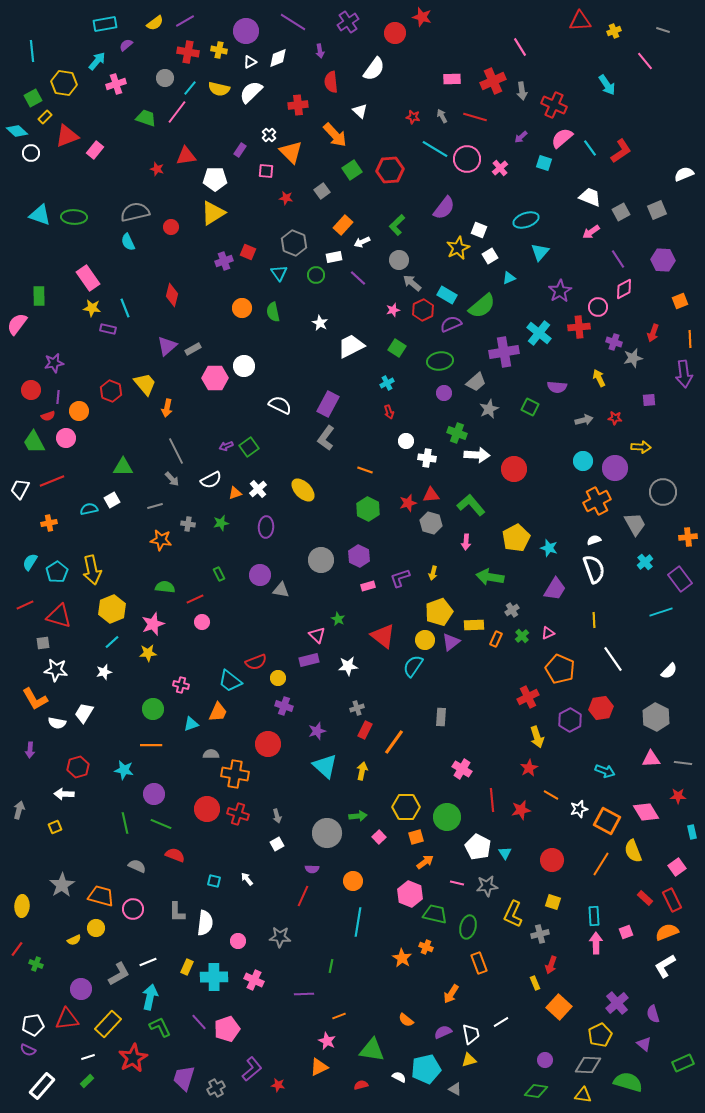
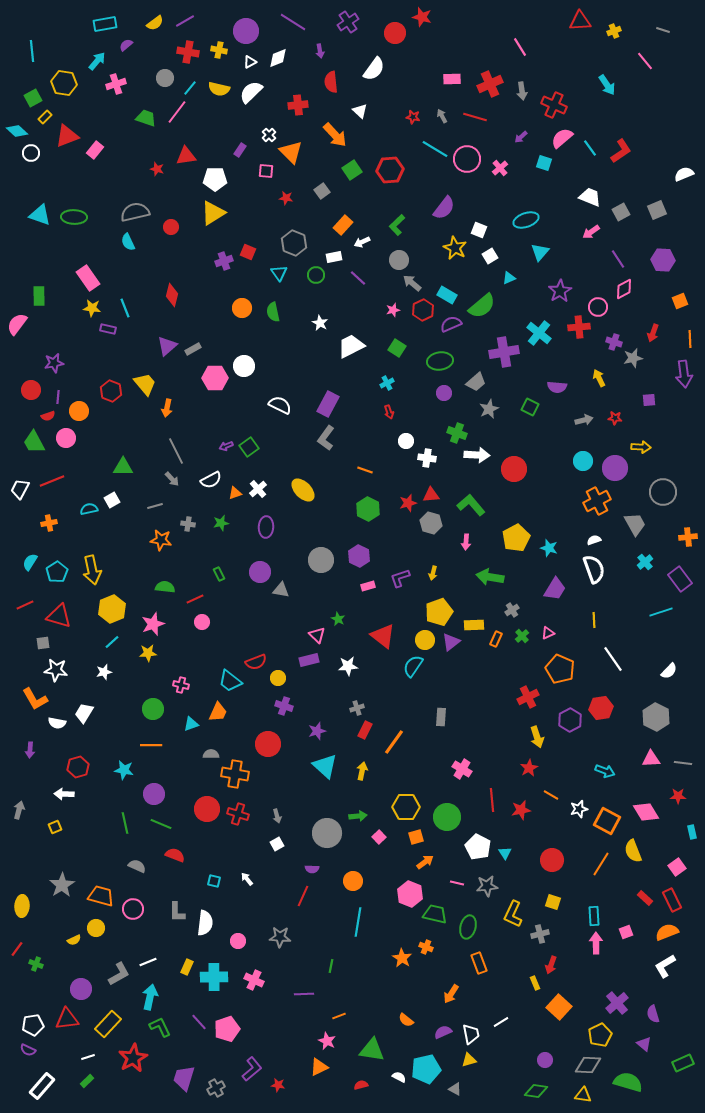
red cross at (493, 81): moved 3 px left, 3 px down
yellow star at (458, 248): moved 3 px left; rotated 20 degrees counterclockwise
purple circle at (260, 575): moved 3 px up
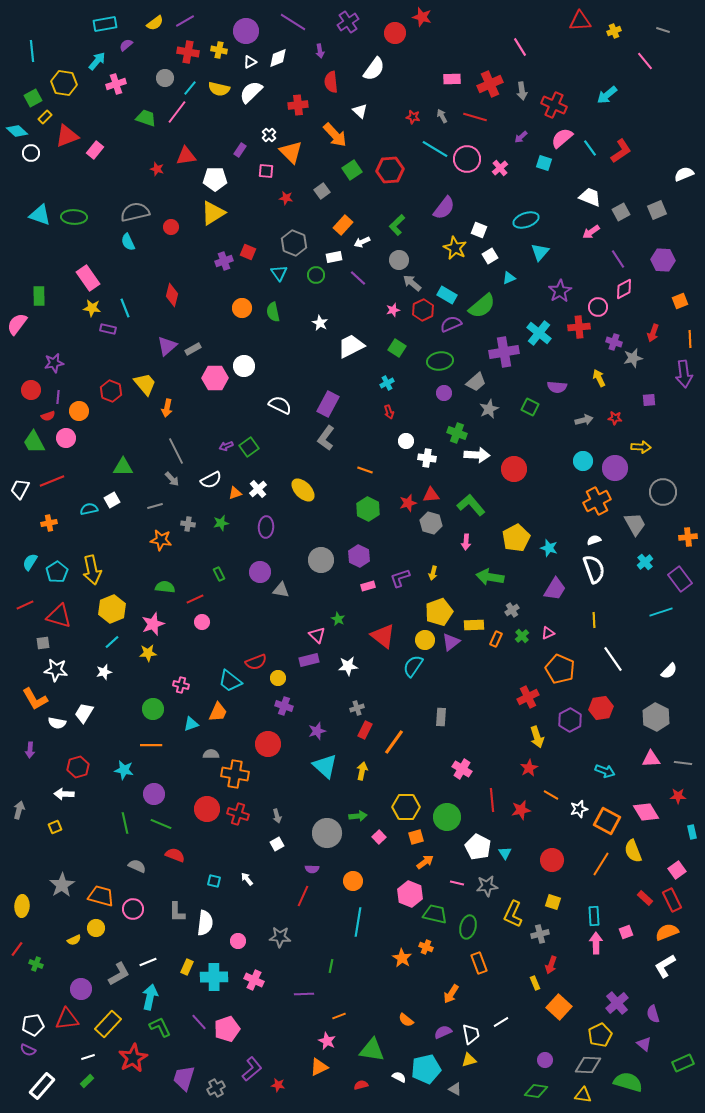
cyan arrow at (607, 85): moved 10 px down; rotated 85 degrees clockwise
pink square at (677, 867): moved 3 px down
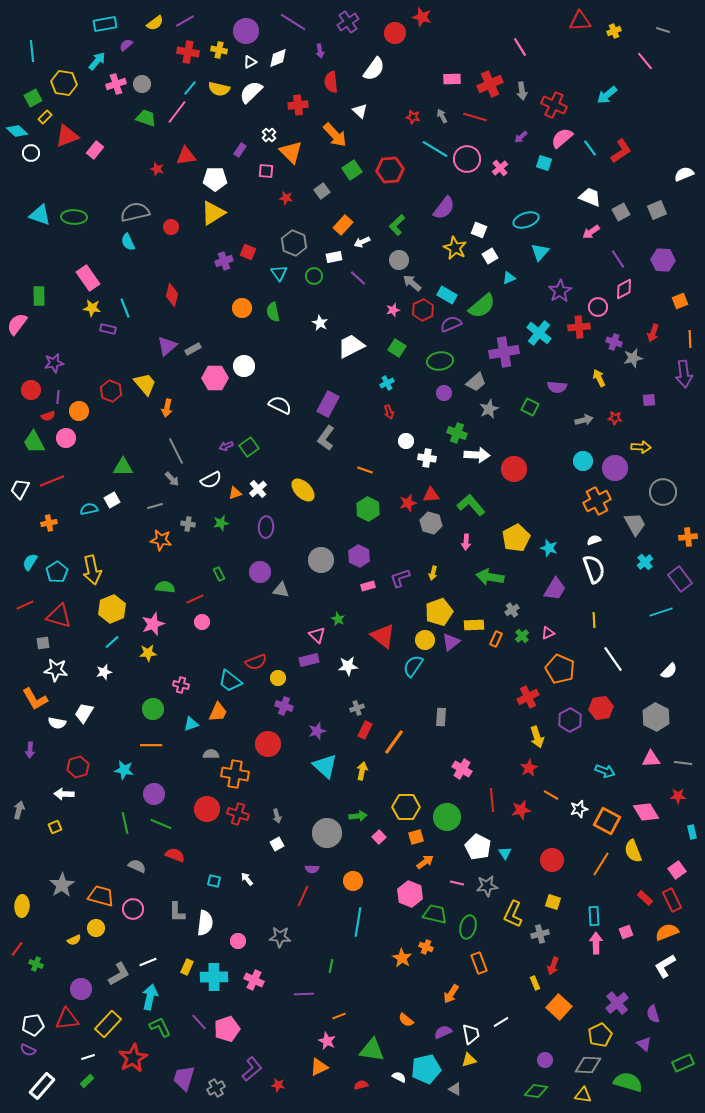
gray circle at (165, 78): moved 23 px left, 6 px down
green circle at (316, 275): moved 2 px left, 1 px down
red arrow at (551, 965): moved 2 px right, 1 px down
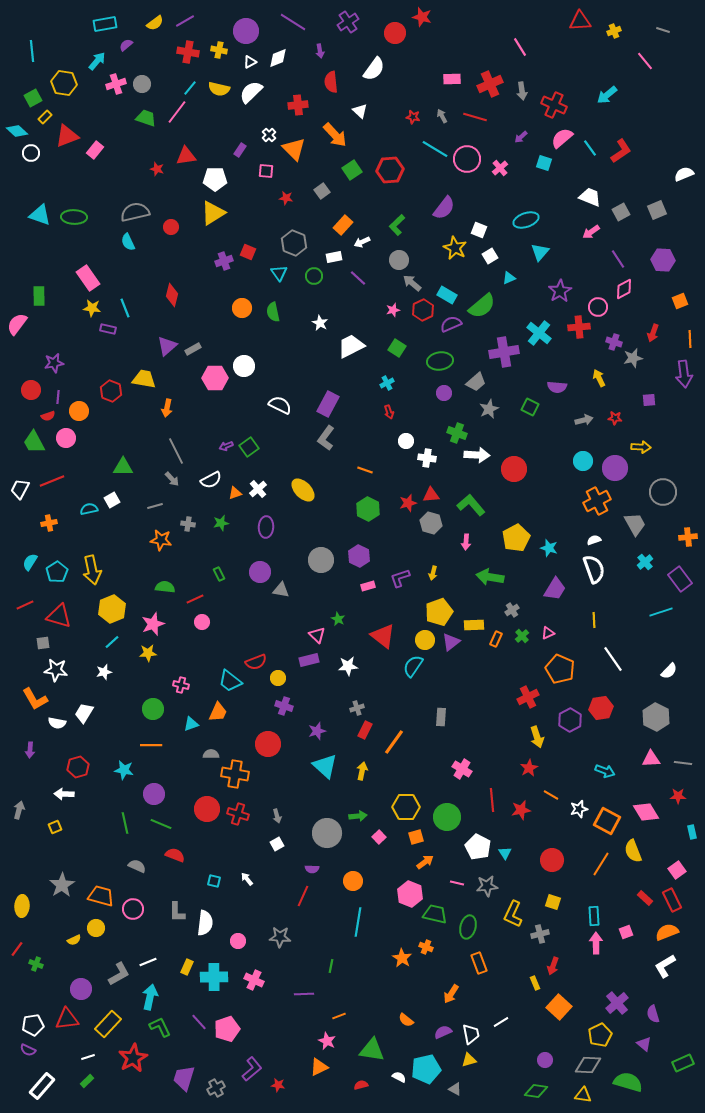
orange triangle at (291, 152): moved 3 px right, 3 px up
yellow trapezoid at (145, 384): moved 1 px left, 5 px up; rotated 40 degrees counterclockwise
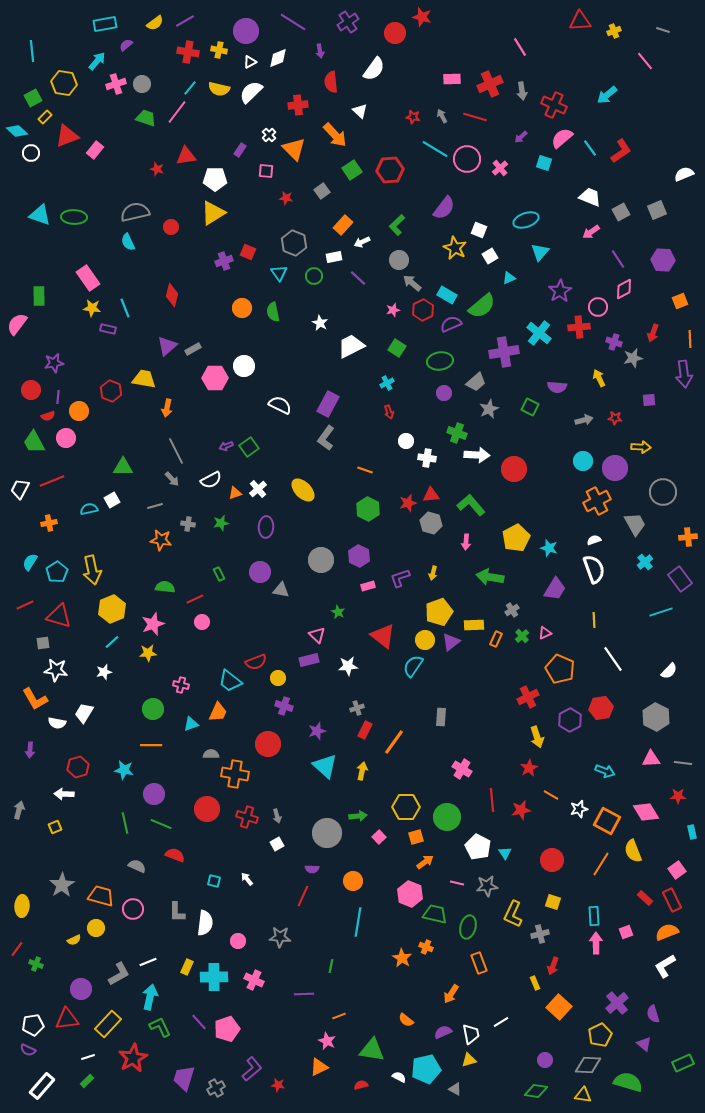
green star at (338, 619): moved 7 px up
pink triangle at (548, 633): moved 3 px left
red cross at (238, 814): moved 9 px right, 3 px down
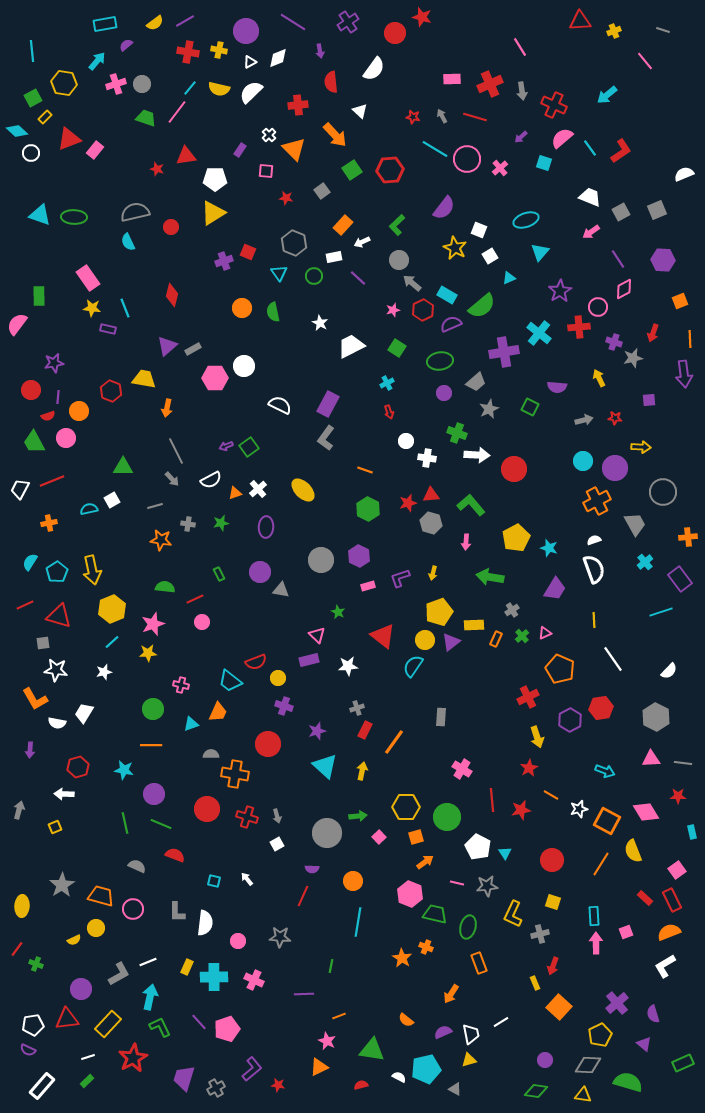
red triangle at (67, 136): moved 2 px right, 3 px down
orange semicircle at (667, 932): moved 2 px right
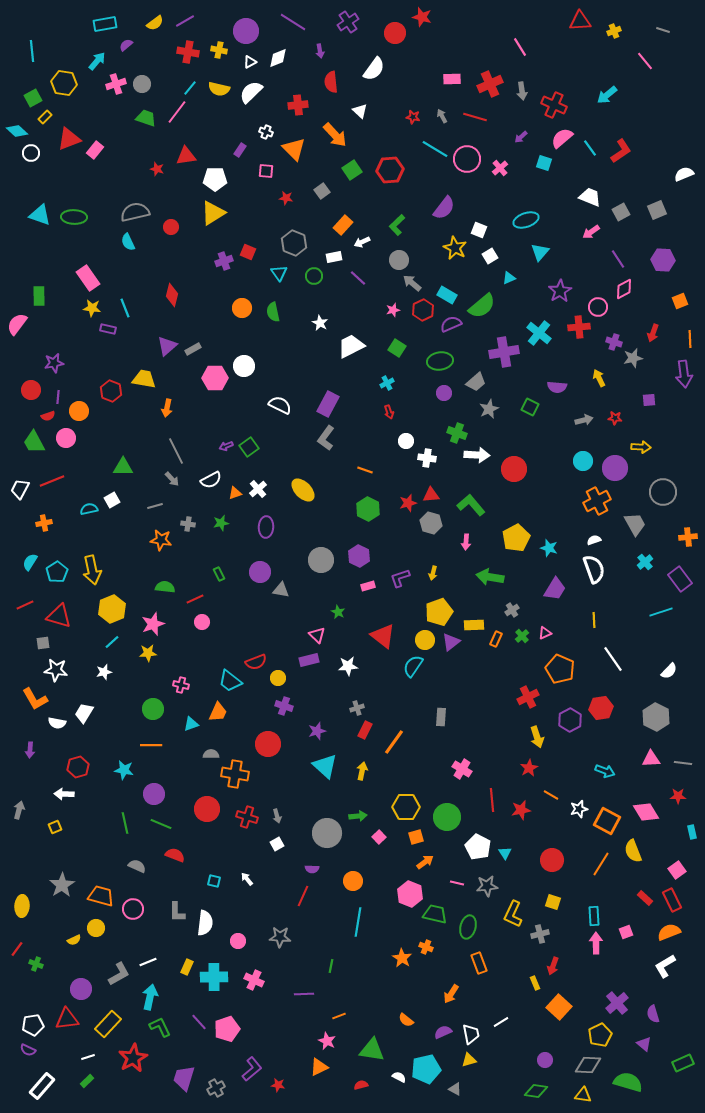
white cross at (269, 135): moved 3 px left, 3 px up; rotated 24 degrees counterclockwise
orange cross at (49, 523): moved 5 px left
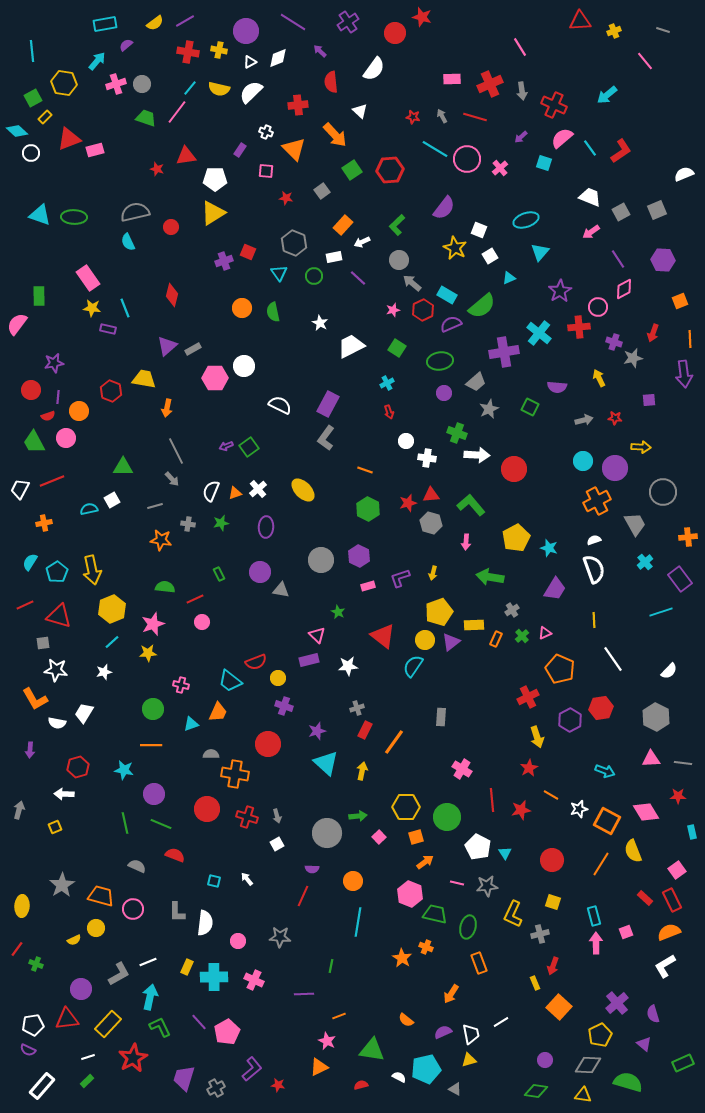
purple arrow at (320, 51): rotated 144 degrees clockwise
pink rectangle at (95, 150): rotated 36 degrees clockwise
white semicircle at (211, 480): moved 11 px down; rotated 140 degrees clockwise
cyan triangle at (325, 766): moved 1 px right, 3 px up
cyan rectangle at (594, 916): rotated 12 degrees counterclockwise
pink pentagon at (227, 1029): moved 3 px down; rotated 10 degrees counterclockwise
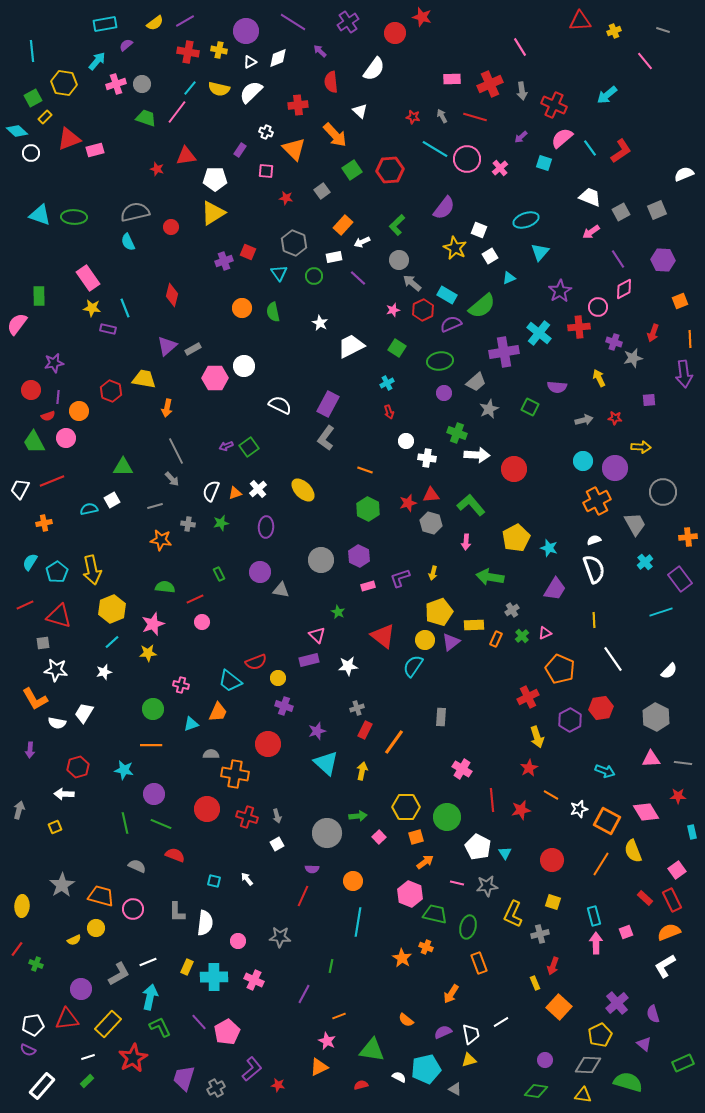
purple line at (304, 994): rotated 60 degrees counterclockwise
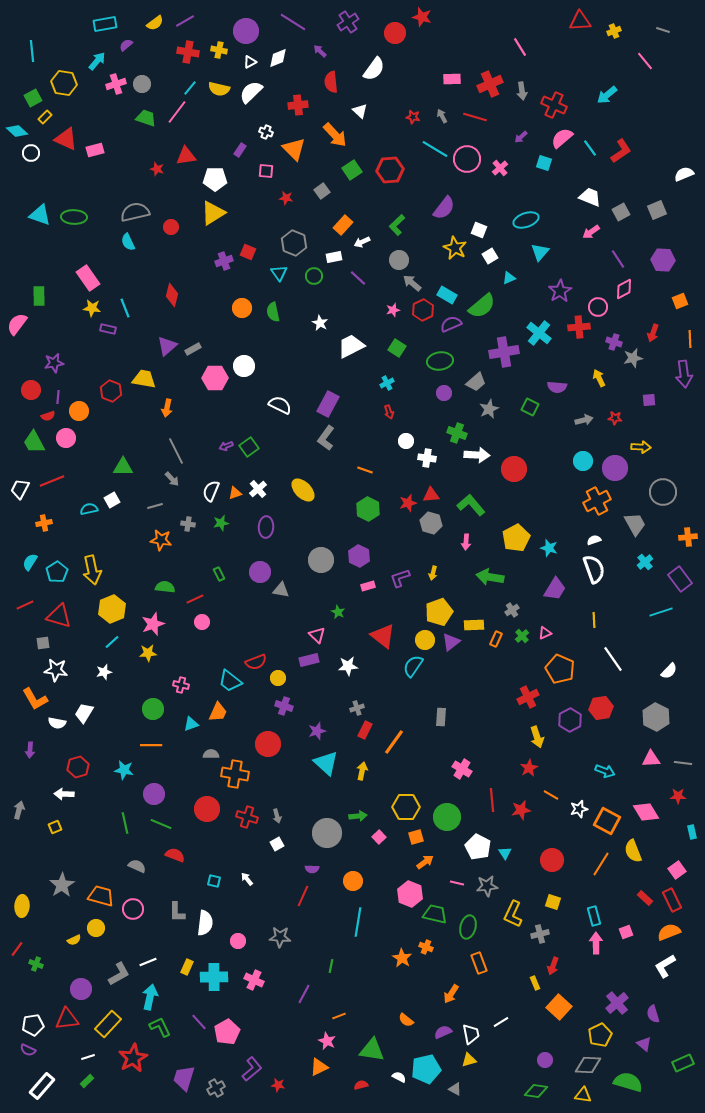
red triangle at (69, 139): moved 3 px left; rotated 45 degrees clockwise
